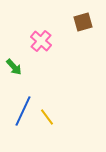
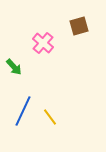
brown square: moved 4 px left, 4 px down
pink cross: moved 2 px right, 2 px down
yellow line: moved 3 px right
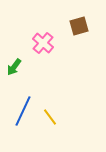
green arrow: rotated 78 degrees clockwise
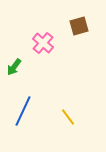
yellow line: moved 18 px right
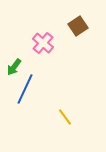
brown square: moved 1 px left; rotated 18 degrees counterclockwise
blue line: moved 2 px right, 22 px up
yellow line: moved 3 px left
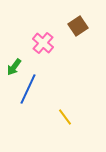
blue line: moved 3 px right
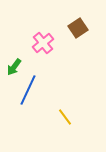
brown square: moved 2 px down
pink cross: rotated 10 degrees clockwise
blue line: moved 1 px down
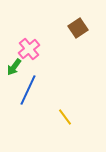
pink cross: moved 14 px left, 6 px down
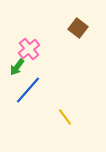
brown square: rotated 18 degrees counterclockwise
green arrow: moved 3 px right
blue line: rotated 16 degrees clockwise
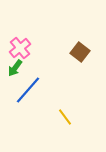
brown square: moved 2 px right, 24 px down
pink cross: moved 9 px left, 1 px up
green arrow: moved 2 px left, 1 px down
